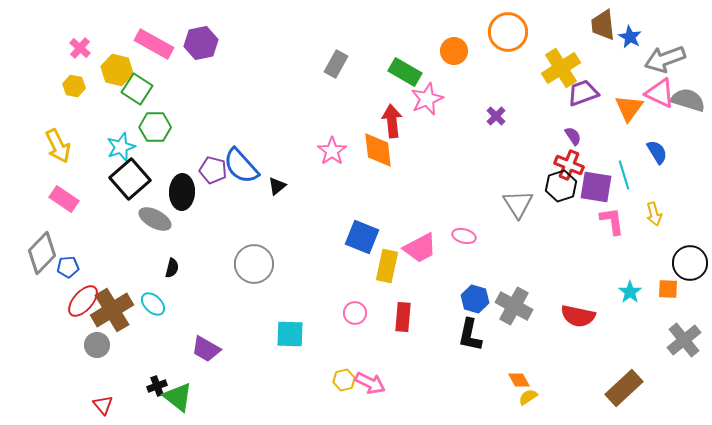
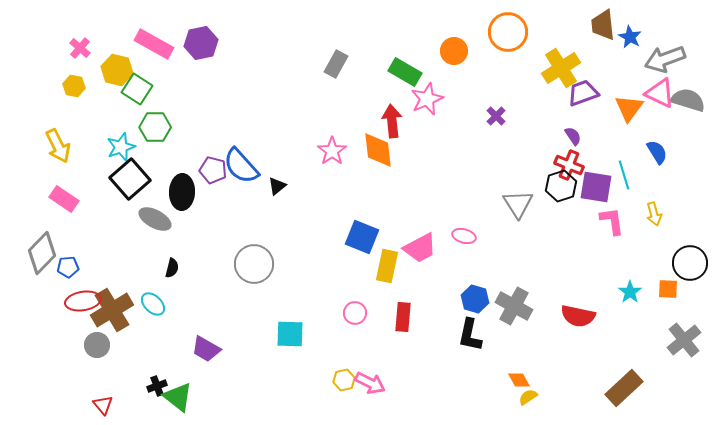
red ellipse at (83, 301): rotated 40 degrees clockwise
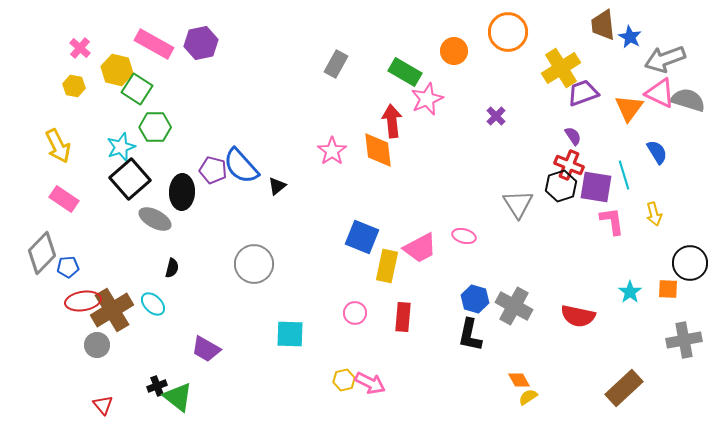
gray cross at (684, 340): rotated 28 degrees clockwise
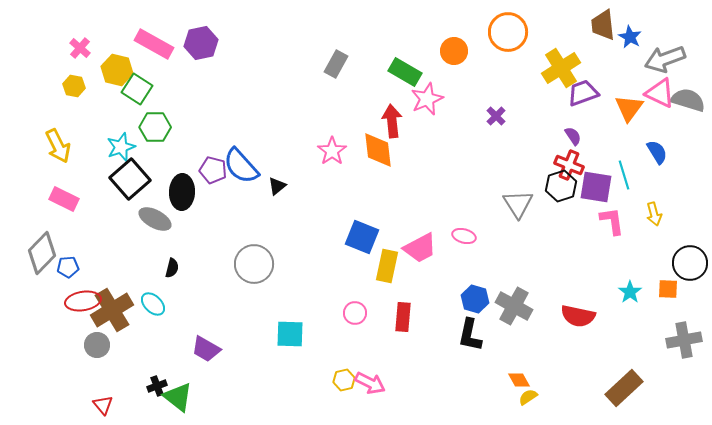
pink rectangle at (64, 199): rotated 8 degrees counterclockwise
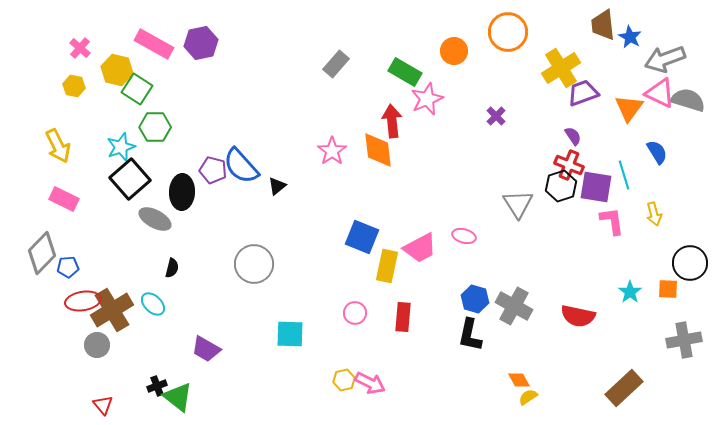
gray rectangle at (336, 64): rotated 12 degrees clockwise
